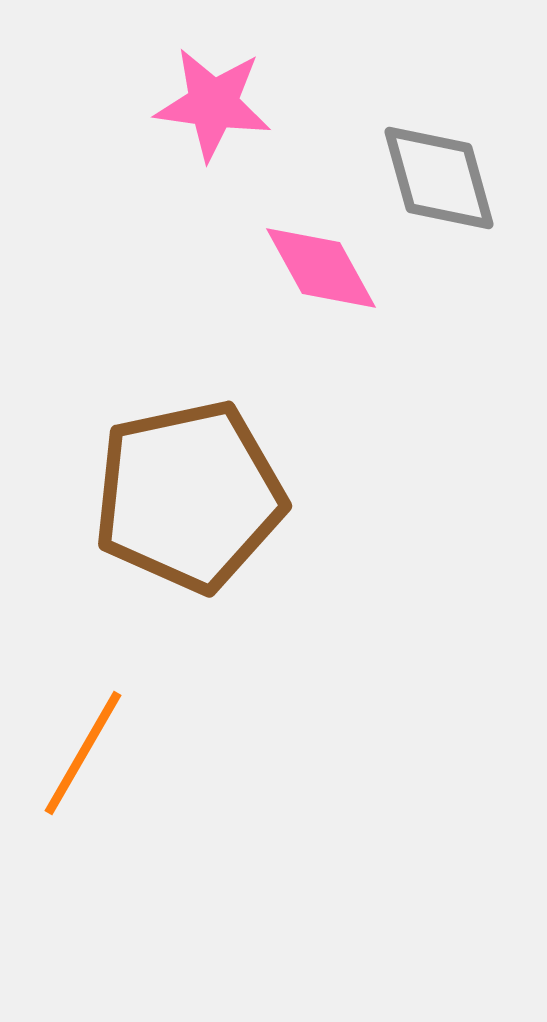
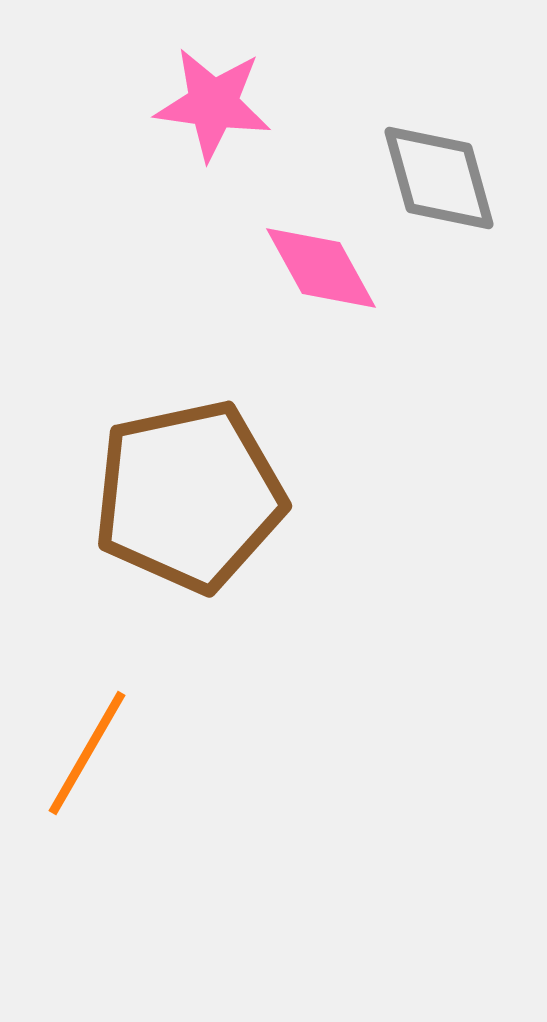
orange line: moved 4 px right
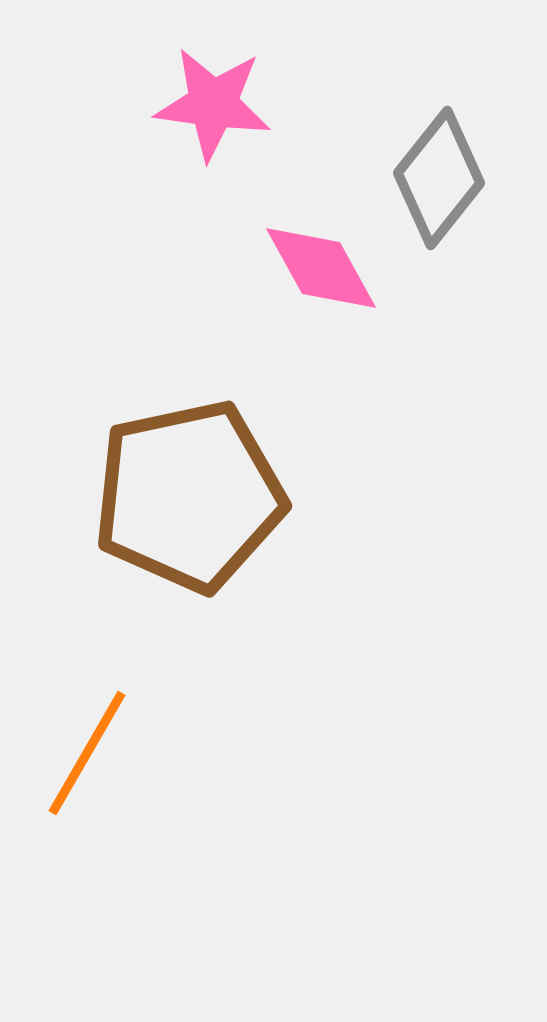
gray diamond: rotated 54 degrees clockwise
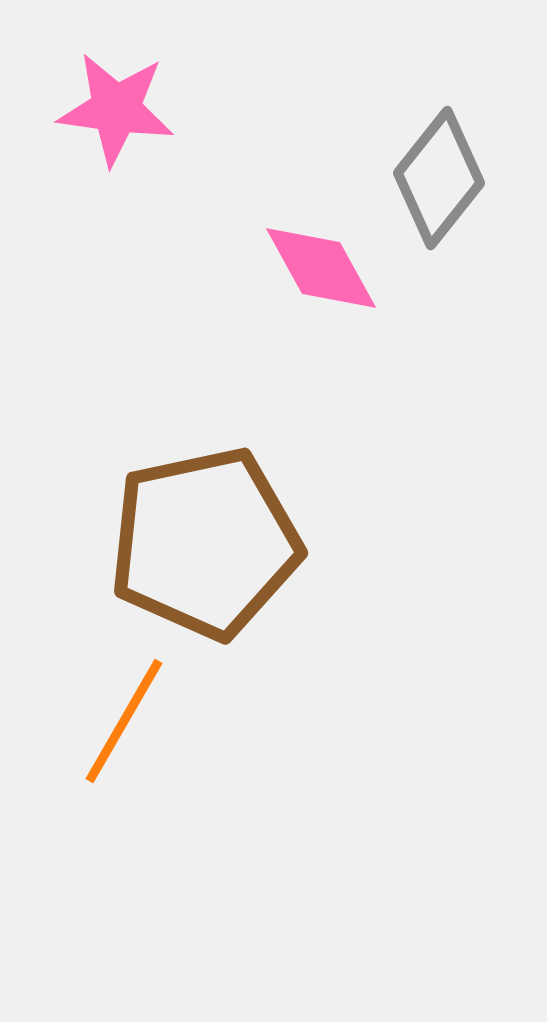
pink star: moved 97 px left, 5 px down
brown pentagon: moved 16 px right, 47 px down
orange line: moved 37 px right, 32 px up
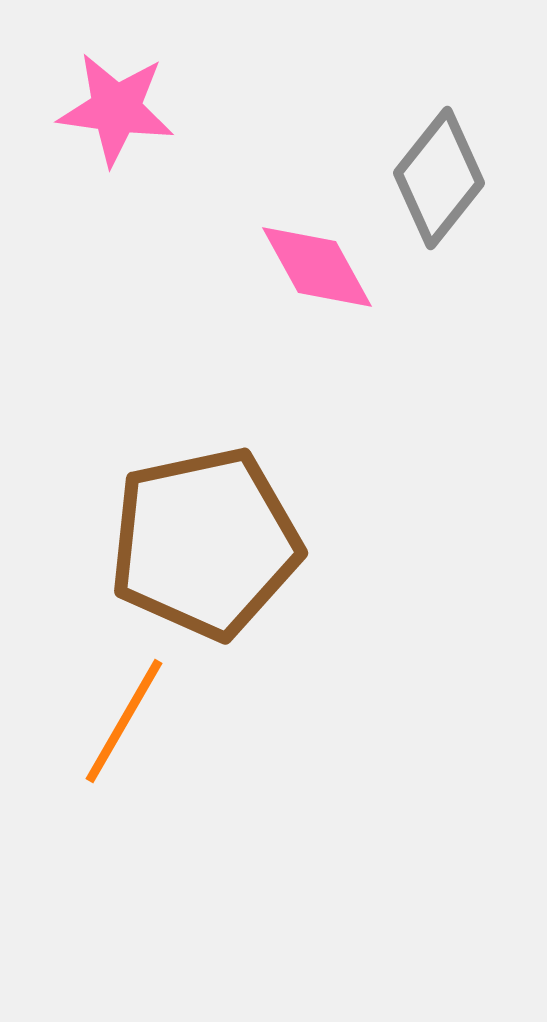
pink diamond: moved 4 px left, 1 px up
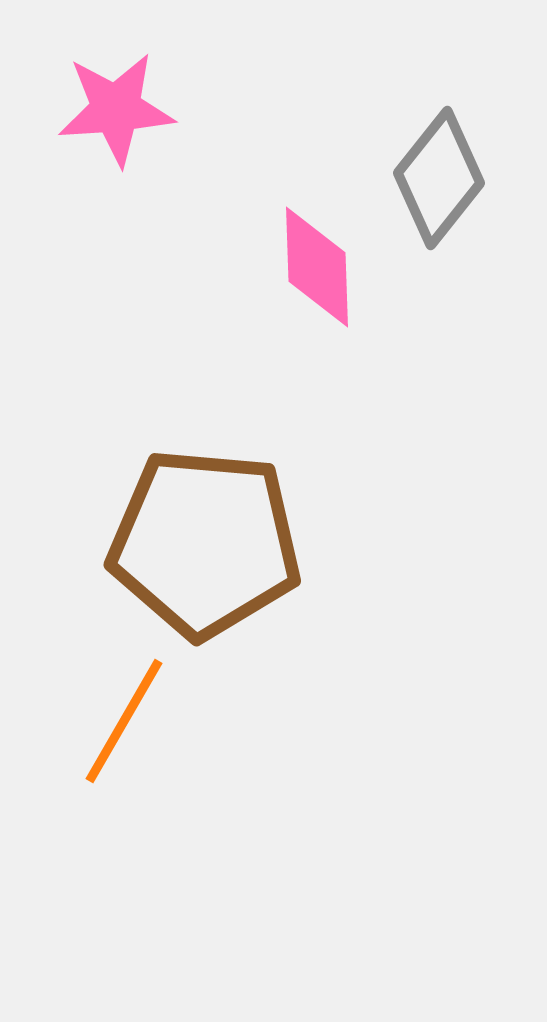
pink star: rotated 12 degrees counterclockwise
pink diamond: rotated 27 degrees clockwise
brown pentagon: rotated 17 degrees clockwise
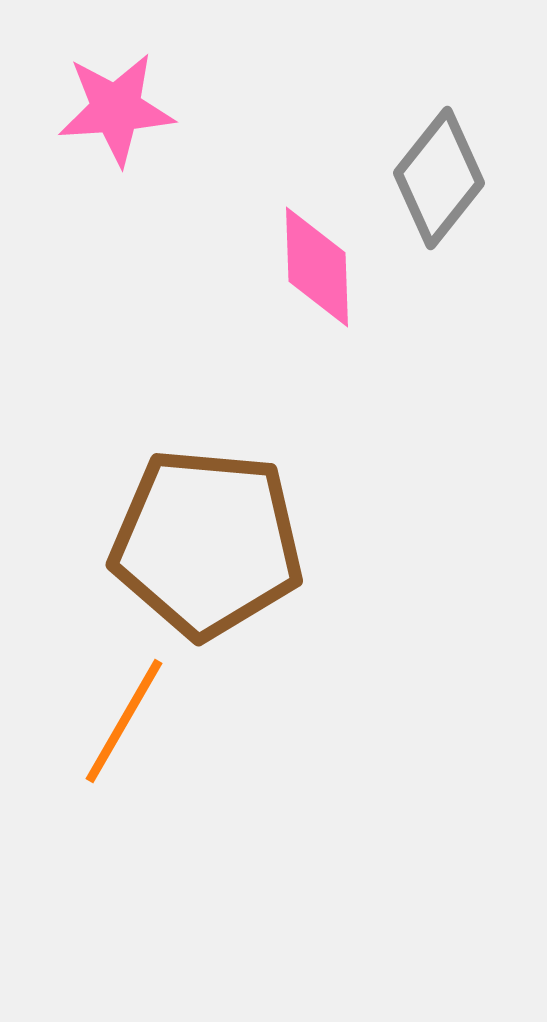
brown pentagon: moved 2 px right
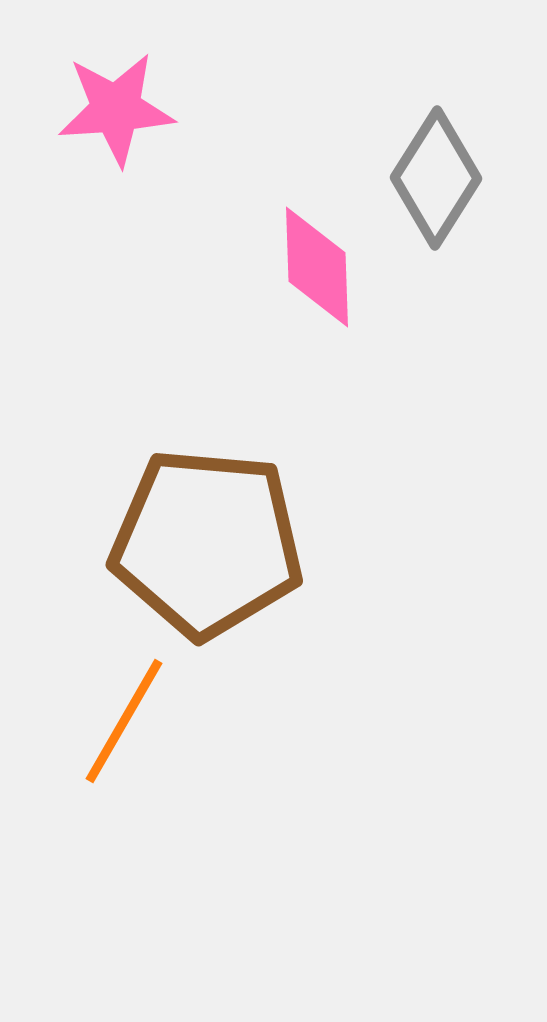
gray diamond: moved 3 px left; rotated 6 degrees counterclockwise
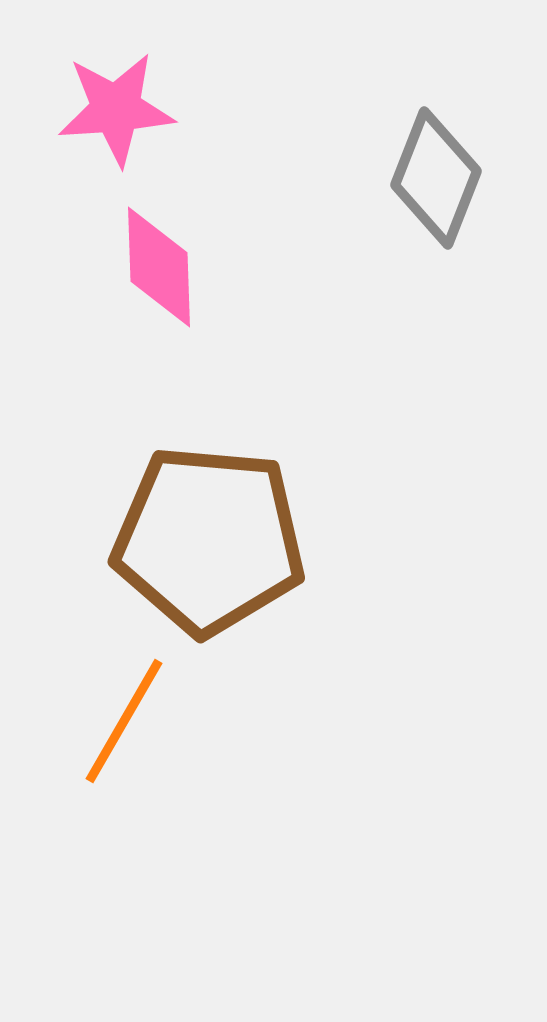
gray diamond: rotated 11 degrees counterclockwise
pink diamond: moved 158 px left
brown pentagon: moved 2 px right, 3 px up
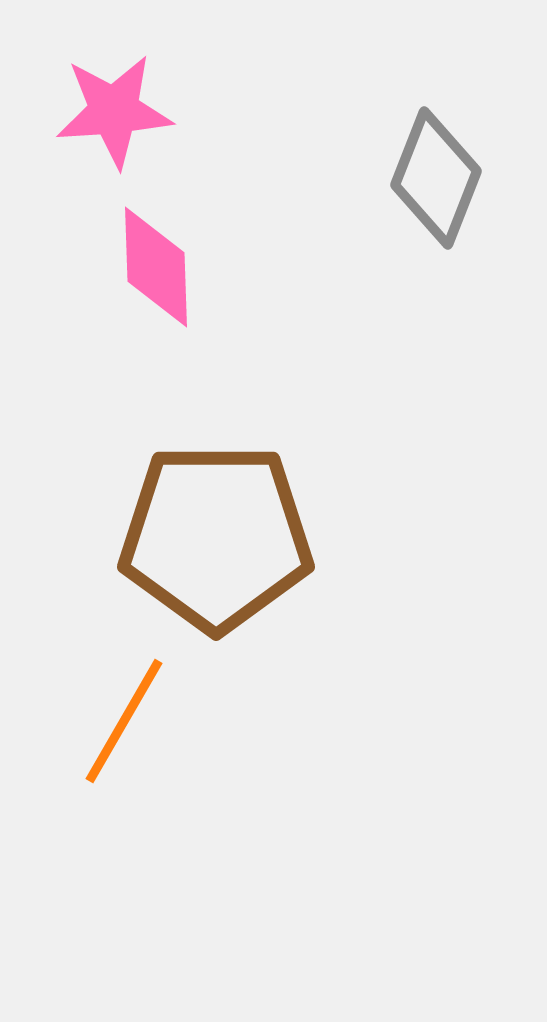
pink star: moved 2 px left, 2 px down
pink diamond: moved 3 px left
brown pentagon: moved 7 px right, 3 px up; rotated 5 degrees counterclockwise
